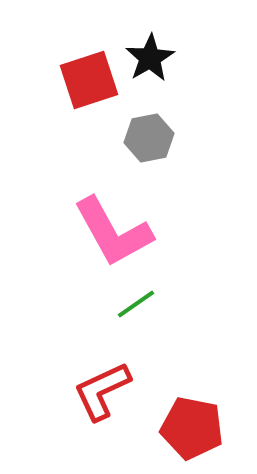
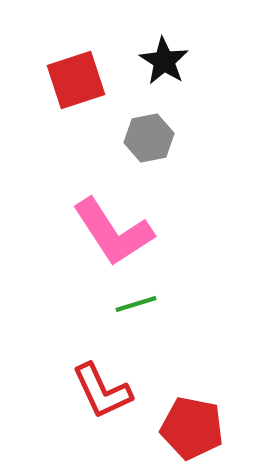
black star: moved 14 px right, 3 px down; rotated 9 degrees counterclockwise
red square: moved 13 px left
pink L-shape: rotated 4 degrees counterclockwise
green line: rotated 18 degrees clockwise
red L-shape: rotated 90 degrees counterclockwise
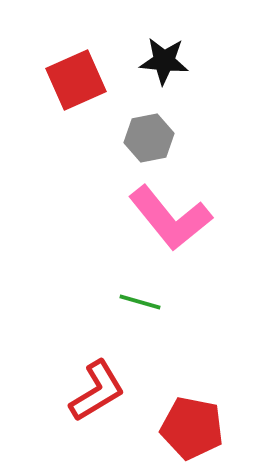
black star: rotated 27 degrees counterclockwise
red square: rotated 6 degrees counterclockwise
pink L-shape: moved 57 px right, 14 px up; rotated 6 degrees counterclockwise
green line: moved 4 px right, 2 px up; rotated 33 degrees clockwise
red L-shape: moved 5 px left; rotated 96 degrees counterclockwise
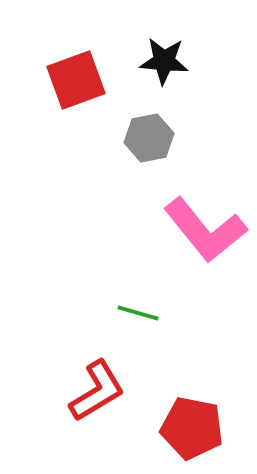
red square: rotated 4 degrees clockwise
pink L-shape: moved 35 px right, 12 px down
green line: moved 2 px left, 11 px down
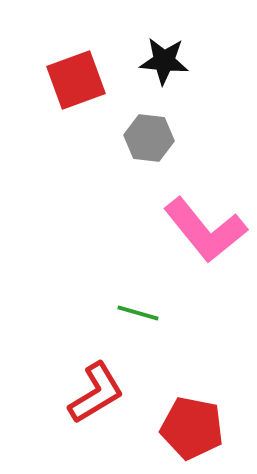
gray hexagon: rotated 18 degrees clockwise
red L-shape: moved 1 px left, 2 px down
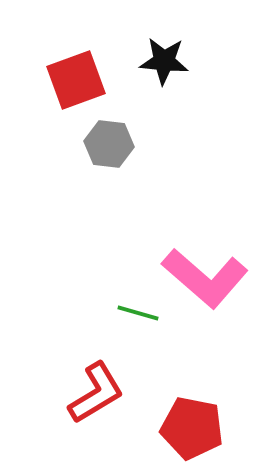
gray hexagon: moved 40 px left, 6 px down
pink L-shape: moved 48 px down; rotated 10 degrees counterclockwise
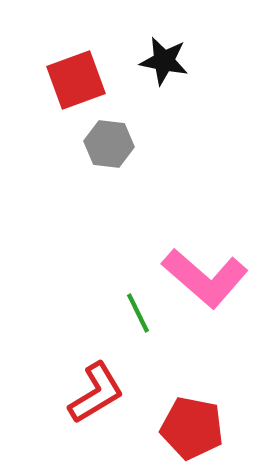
black star: rotated 6 degrees clockwise
green line: rotated 48 degrees clockwise
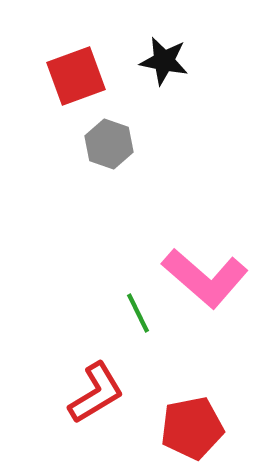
red square: moved 4 px up
gray hexagon: rotated 12 degrees clockwise
red pentagon: rotated 22 degrees counterclockwise
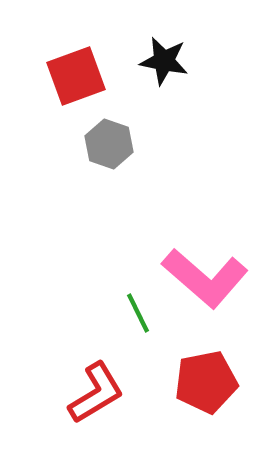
red pentagon: moved 14 px right, 46 px up
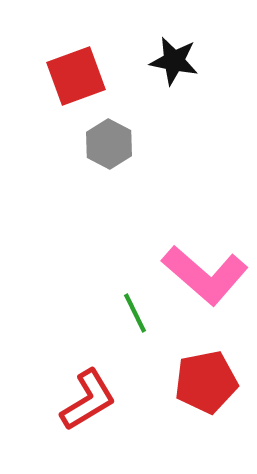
black star: moved 10 px right
gray hexagon: rotated 9 degrees clockwise
pink L-shape: moved 3 px up
green line: moved 3 px left
red L-shape: moved 8 px left, 7 px down
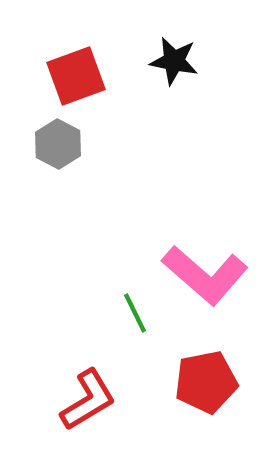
gray hexagon: moved 51 px left
